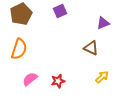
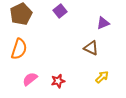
purple square: rotated 16 degrees counterclockwise
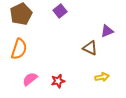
purple triangle: moved 4 px right, 8 px down
brown triangle: moved 1 px left
yellow arrow: rotated 32 degrees clockwise
